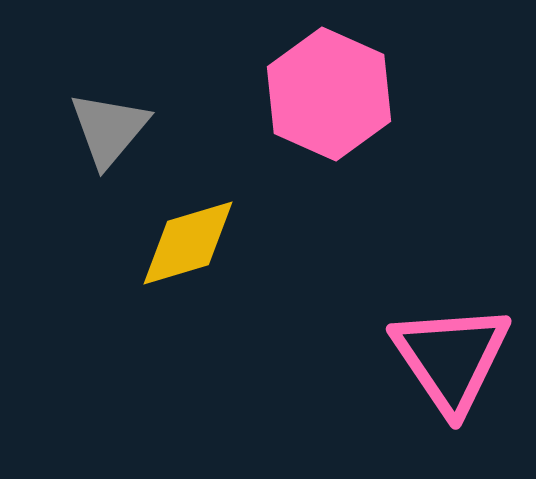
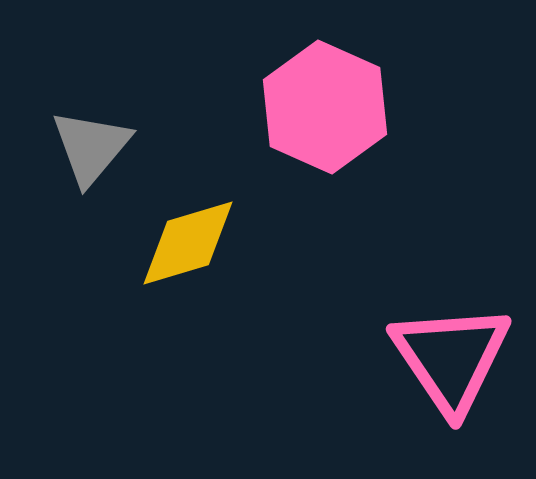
pink hexagon: moved 4 px left, 13 px down
gray triangle: moved 18 px left, 18 px down
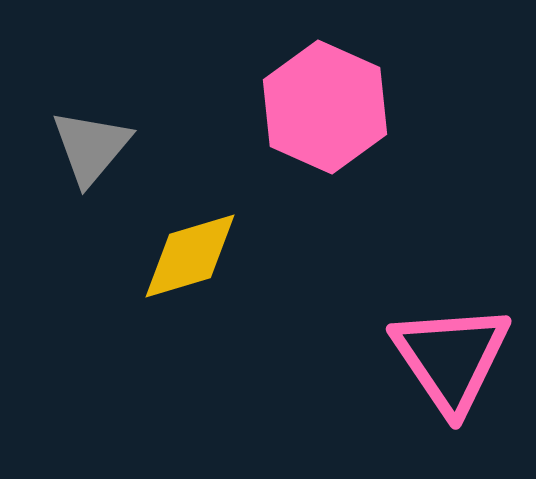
yellow diamond: moved 2 px right, 13 px down
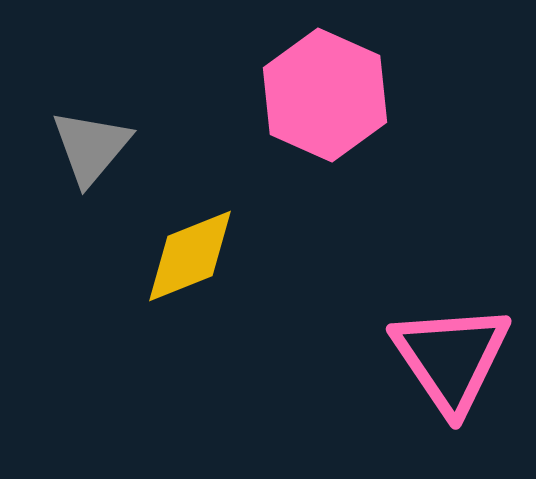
pink hexagon: moved 12 px up
yellow diamond: rotated 5 degrees counterclockwise
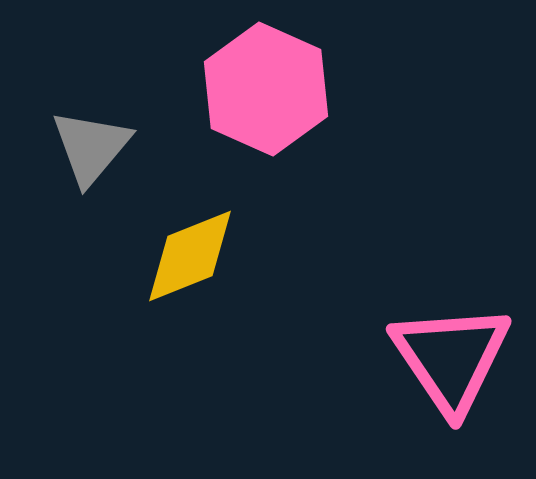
pink hexagon: moved 59 px left, 6 px up
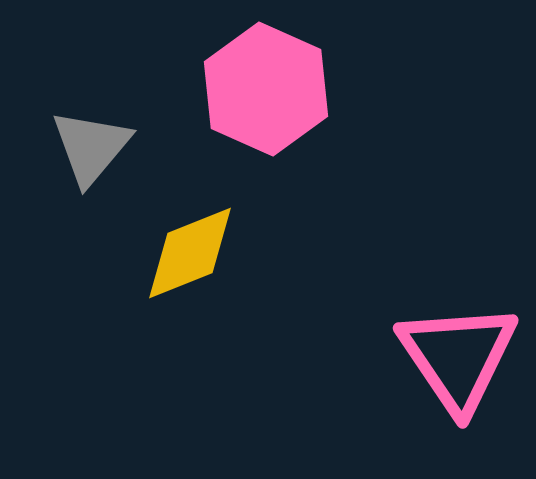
yellow diamond: moved 3 px up
pink triangle: moved 7 px right, 1 px up
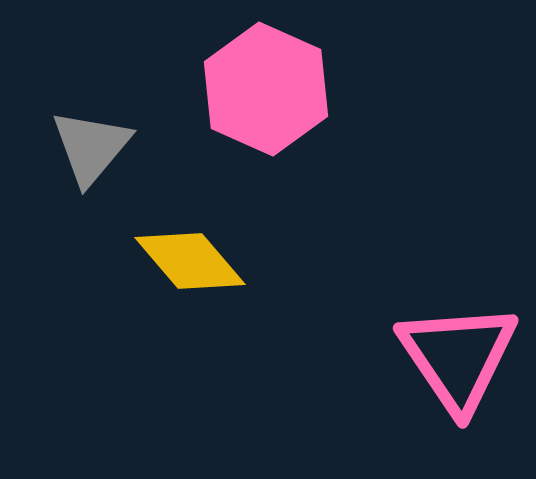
yellow diamond: moved 8 px down; rotated 71 degrees clockwise
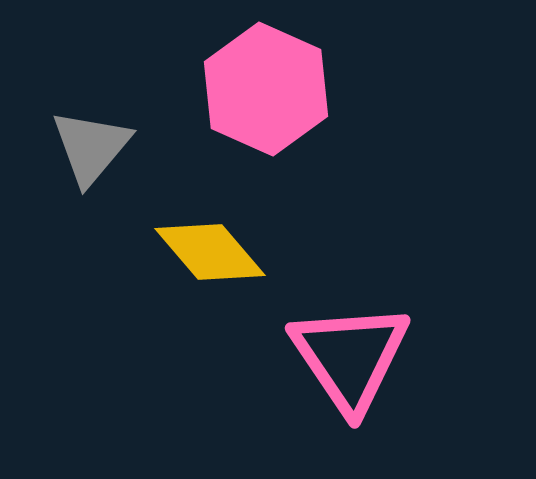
yellow diamond: moved 20 px right, 9 px up
pink triangle: moved 108 px left
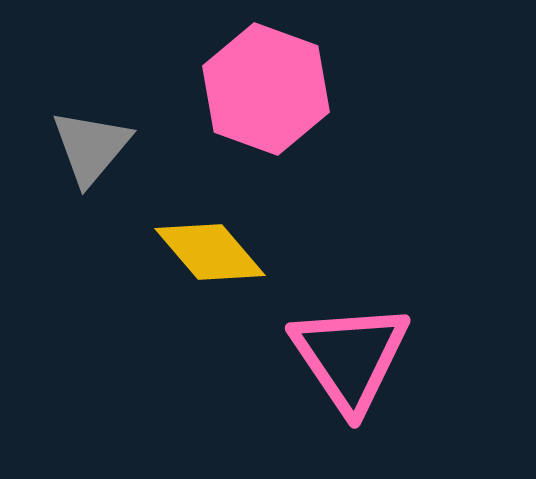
pink hexagon: rotated 4 degrees counterclockwise
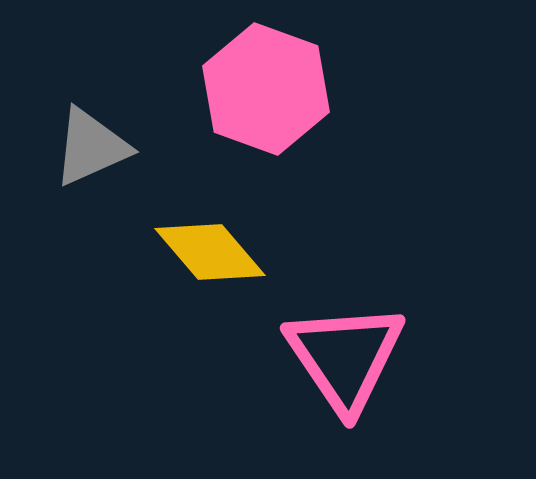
gray triangle: rotated 26 degrees clockwise
pink triangle: moved 5 px left
